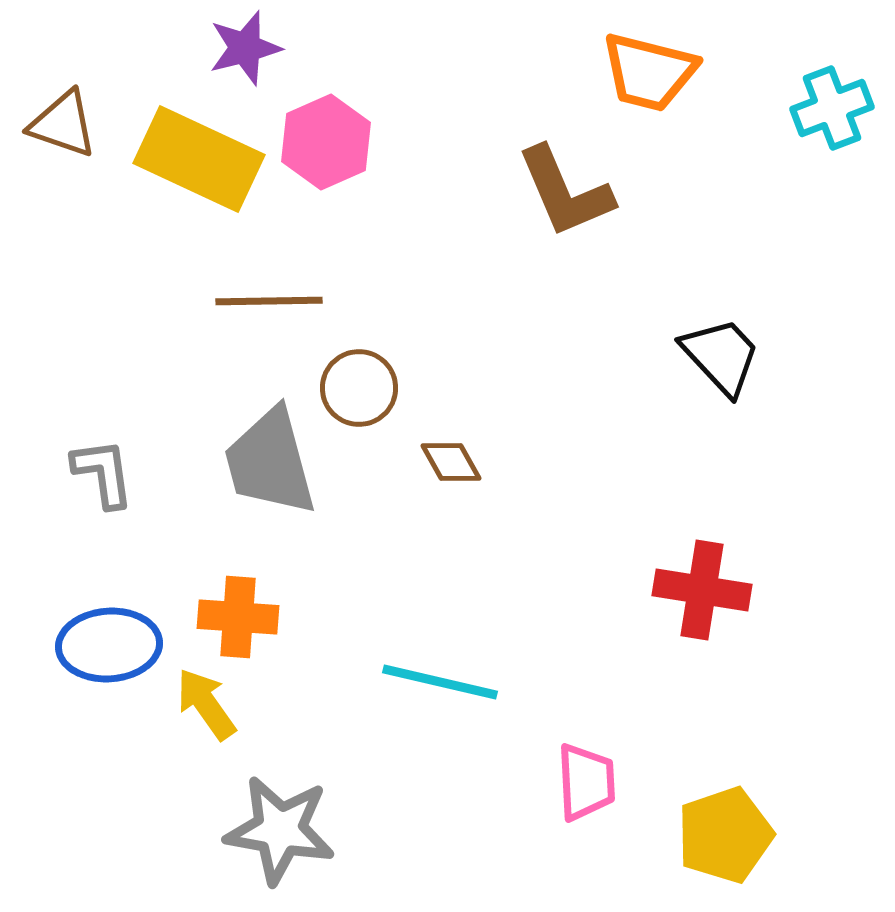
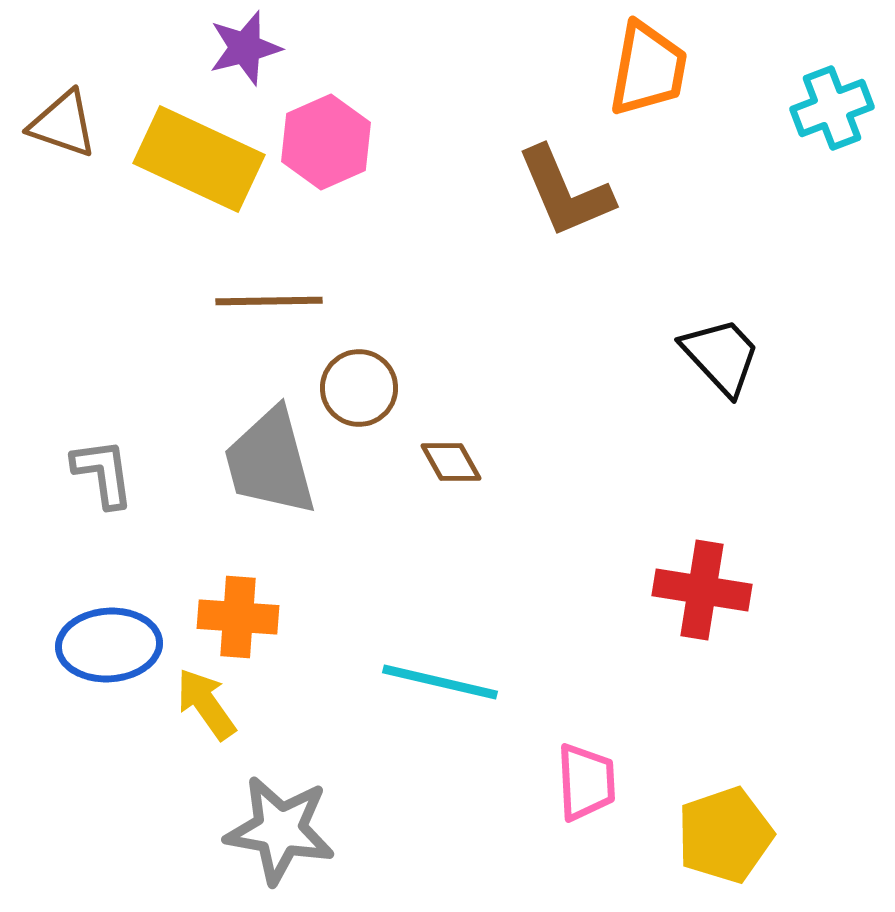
orange trapezoid: moved 1 px left, 3 px up; rotated 94 degrees counterclockwise
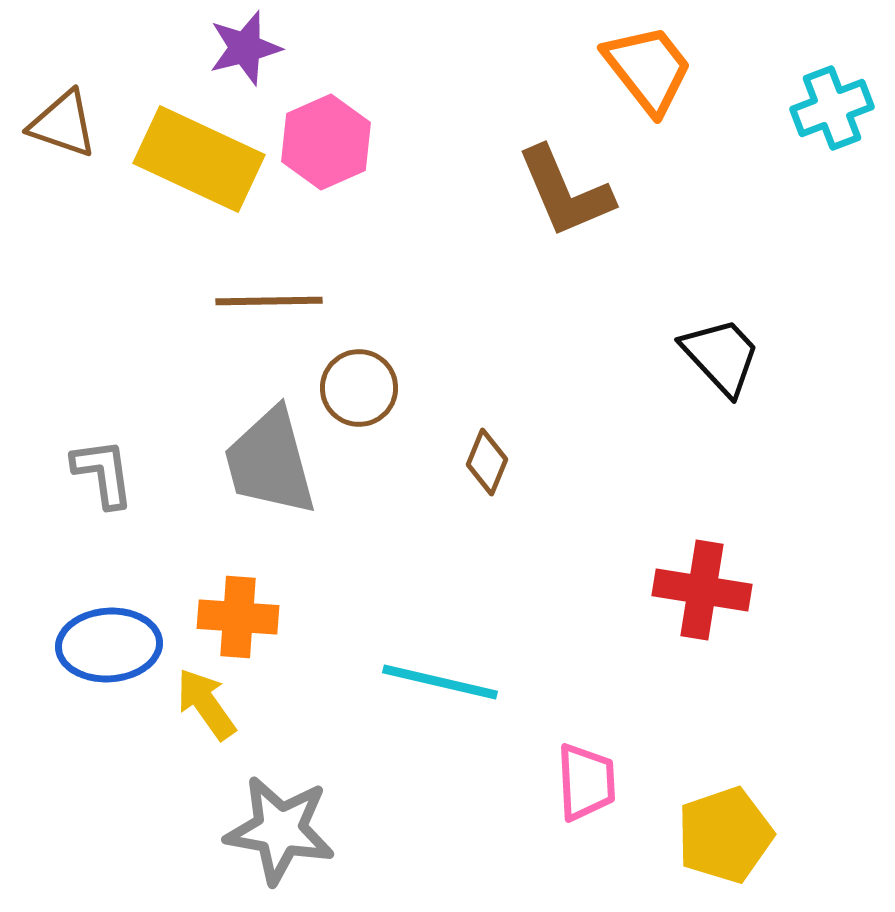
orange trapezoid: rotated 48 degrees counterclockwise
brown diamond: moved 36 px right; rotated 52 degrees clockwise
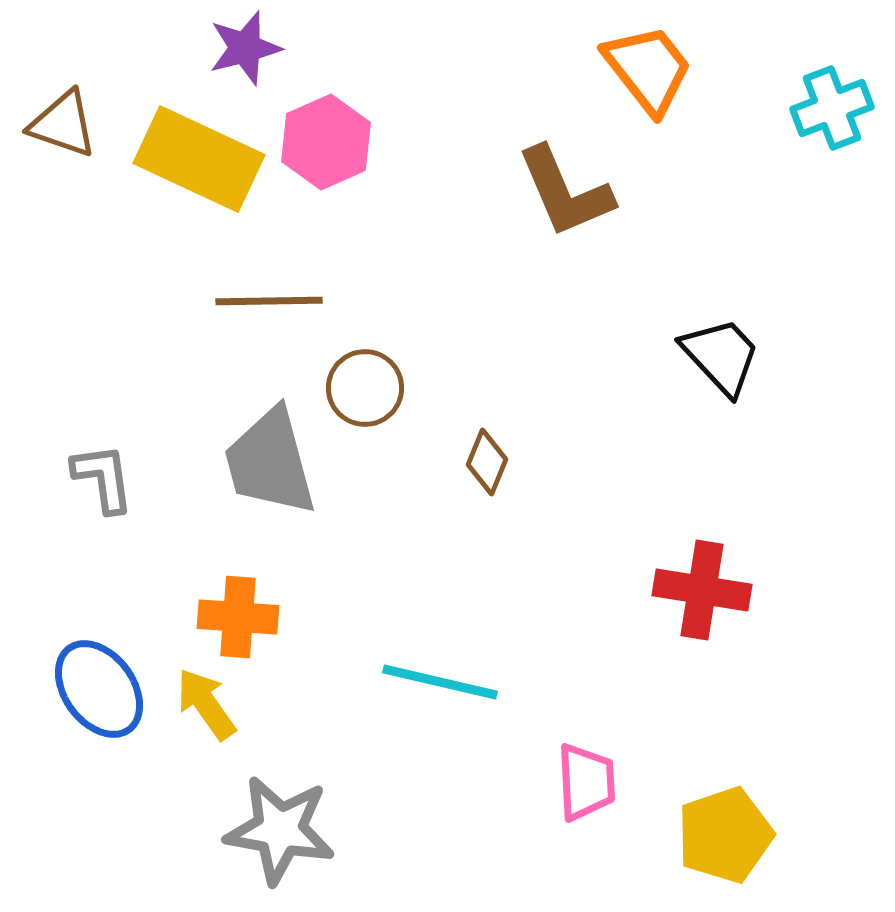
brown circle: moved 6 px right
gray L-shape: moved 5 px down
blue ellipse: moved 10 px left, 44 px down; rotated 58 degrees clockwise
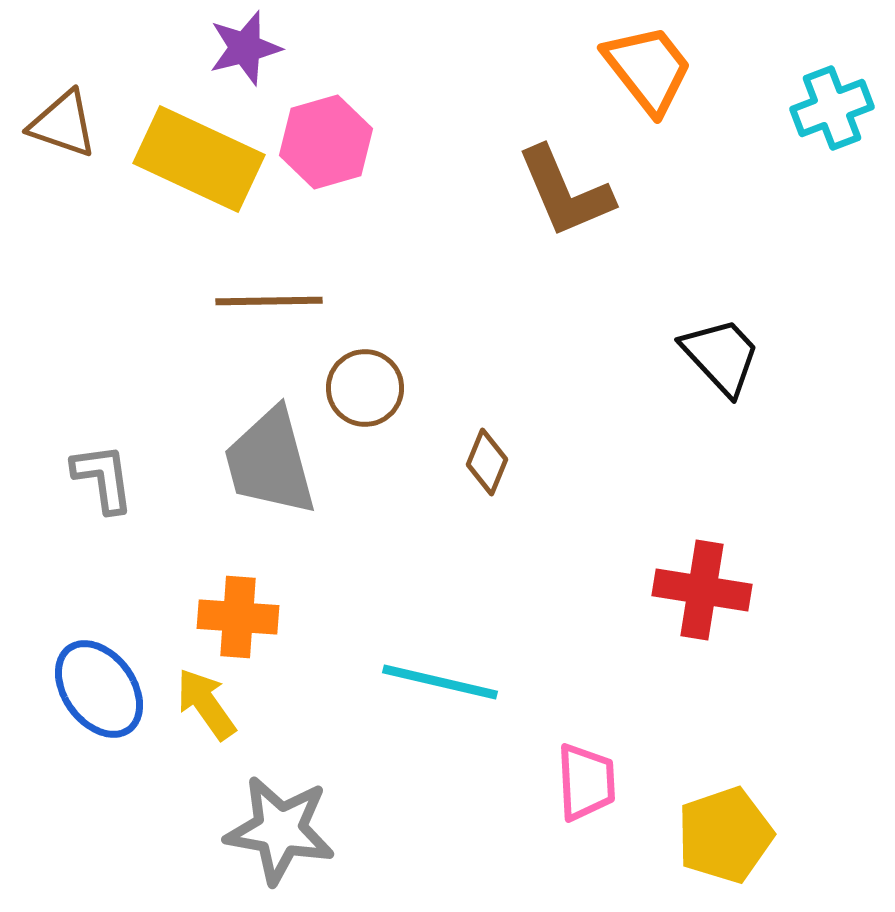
pink hexagon: rotated 8 degrees clockwise
